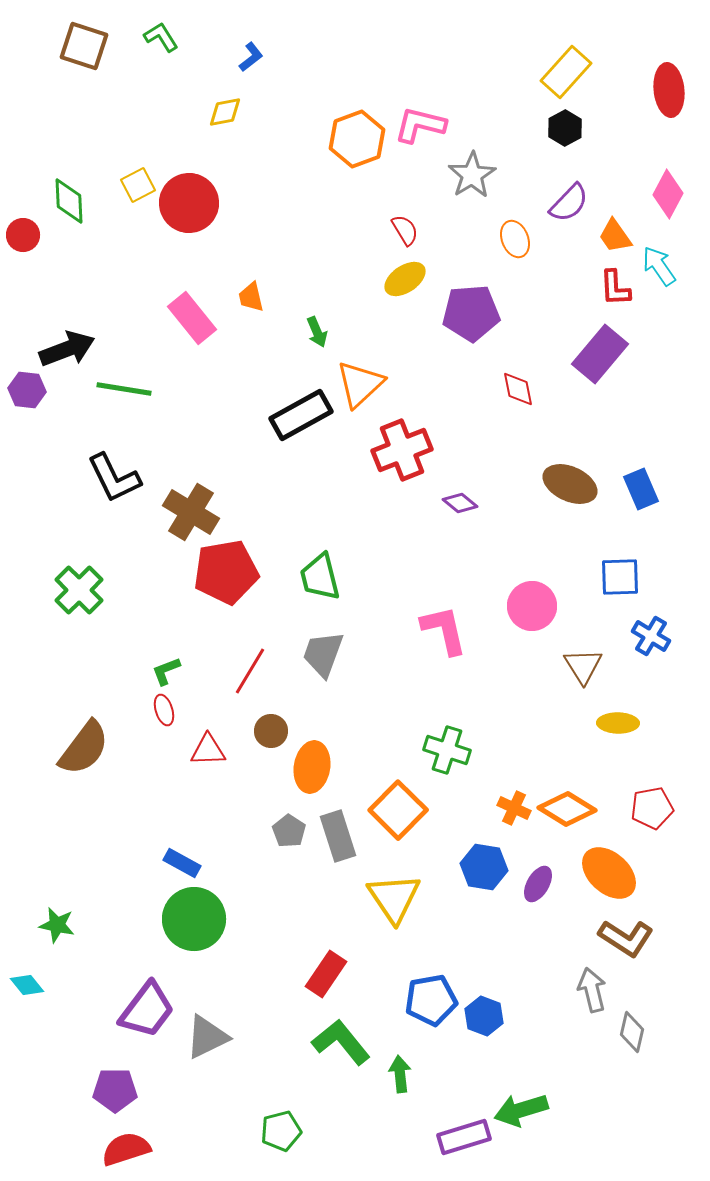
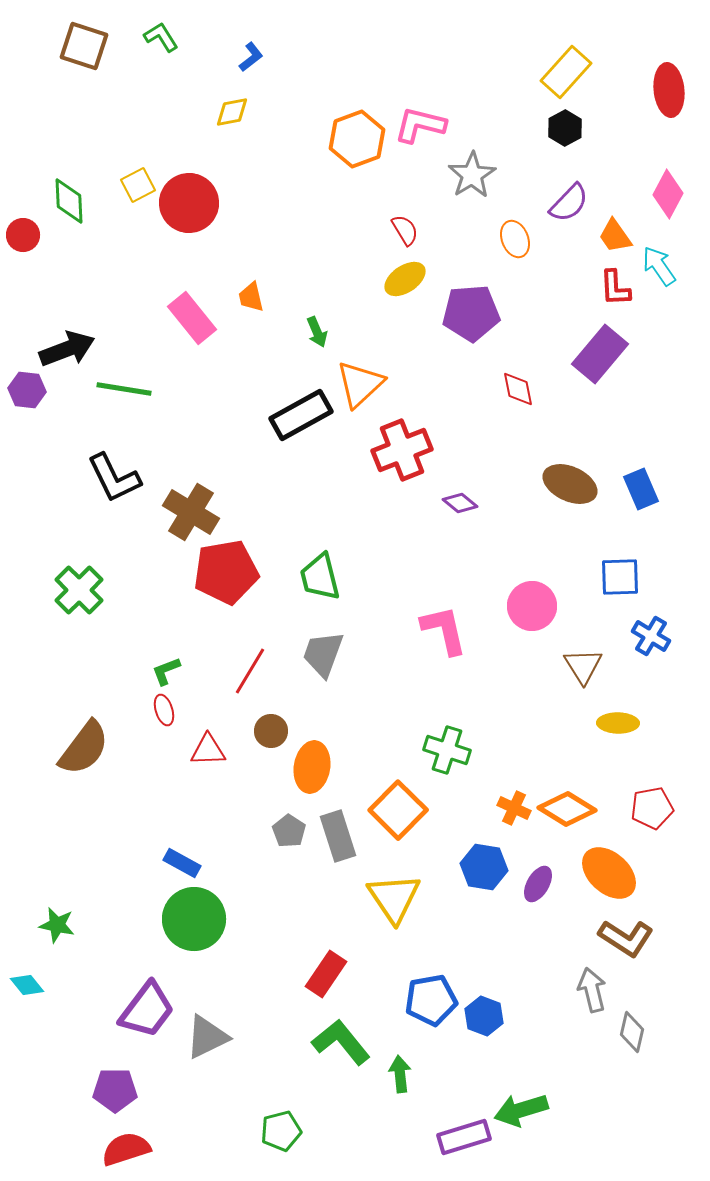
yellow diamond at (225, 112): moved 7 px right
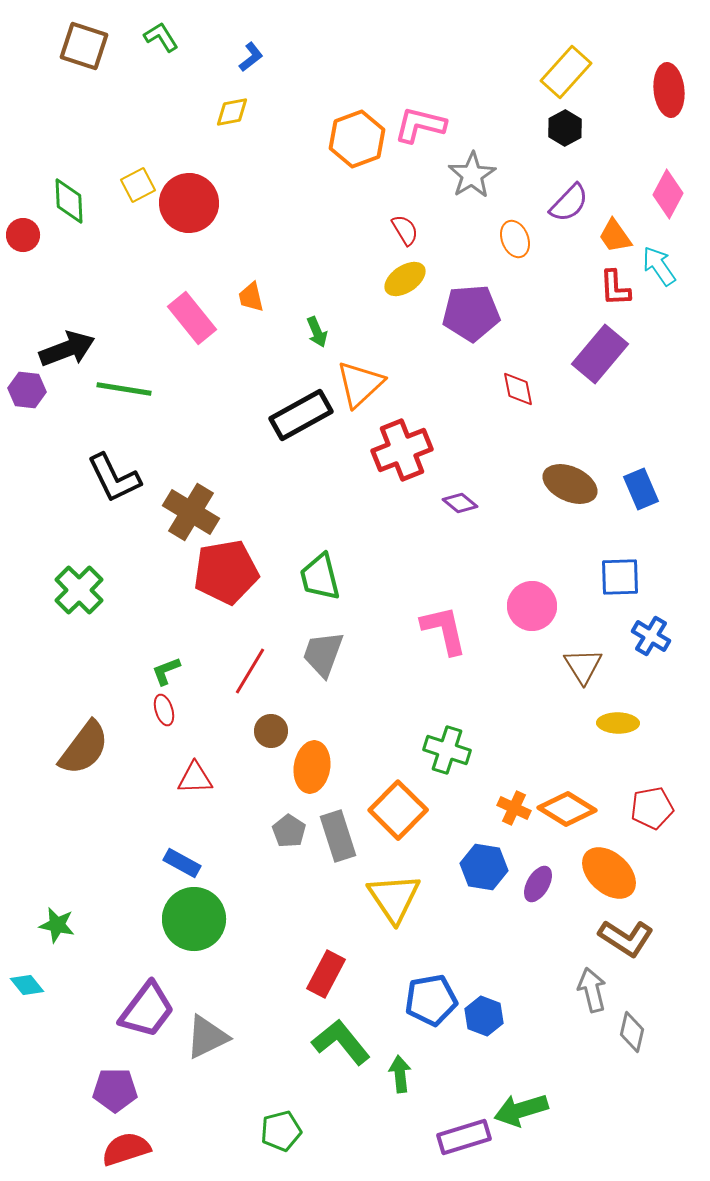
red triangle at (208, 750): moved 13 px left, 28 px down
red rectangle at (326, 974): rotated 6 degrees counterclockwise
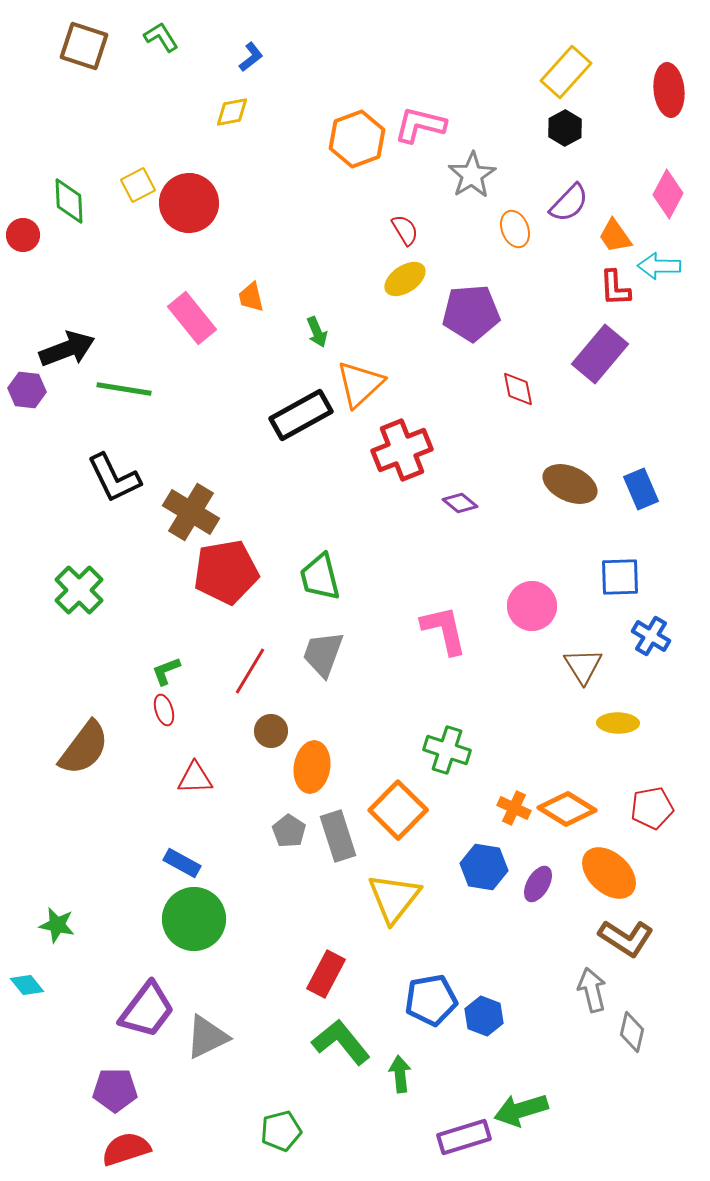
orange ellipse at (515, 239): moved 10 px up
cyan arrow at (659, 266): rotated 54 degrees counterclockwise
yellow triangle at (394, 898): rotated 12 degrees clockwise
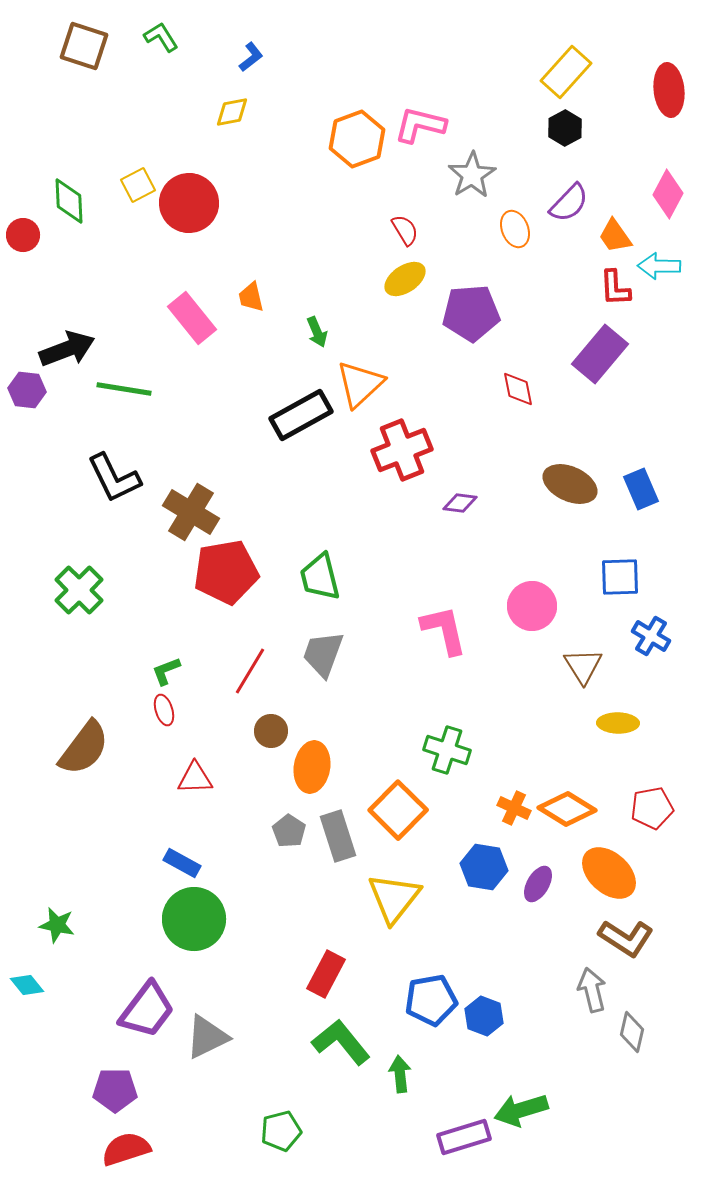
purple diamond at (460, 503): rotated 32 degrees counterclockwise
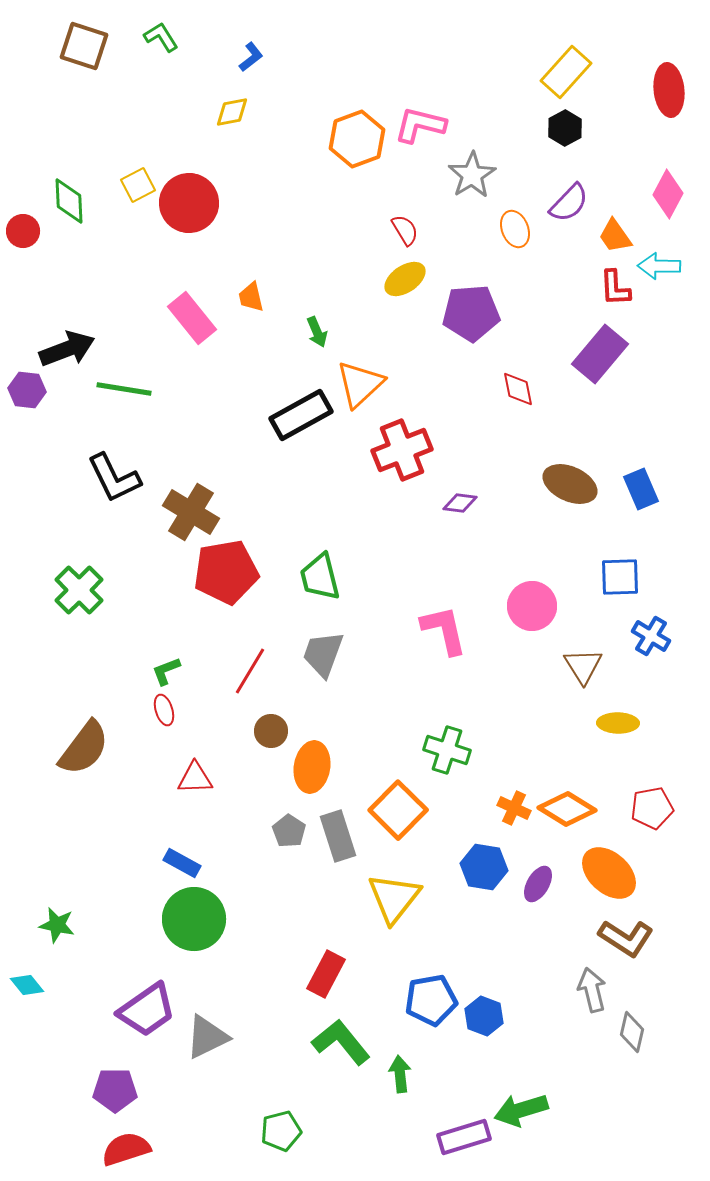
red circle at (23, 235): moved 4 px up
purple trapezoid at (147, 1010): rotated 18 degrees clockwise
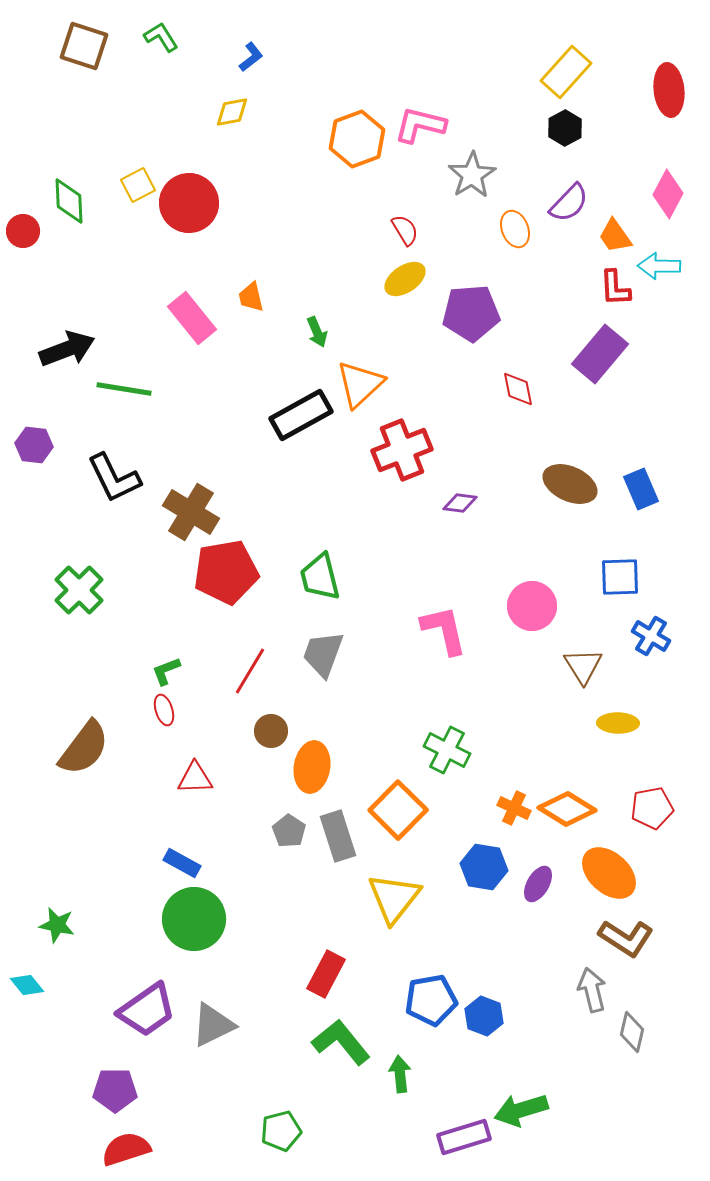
purple hexagon at (27, 390): moved 7 px right, 55 px down
green cross at (447, 750): rotated 9 degrees clockwise
gray triangle at (207, 1037): moved 6 px right, 12 px up
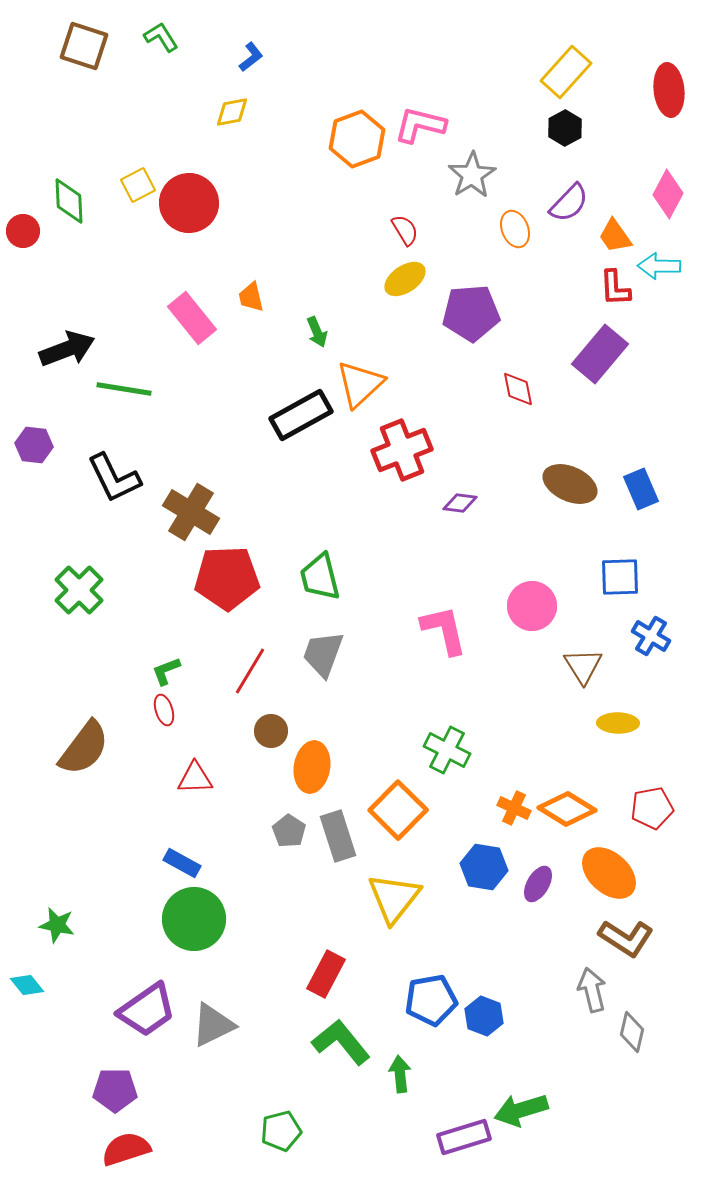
red pentagon at (226, 572): moved 1 px right, 6 px down; rotated 8 degrees clockwise
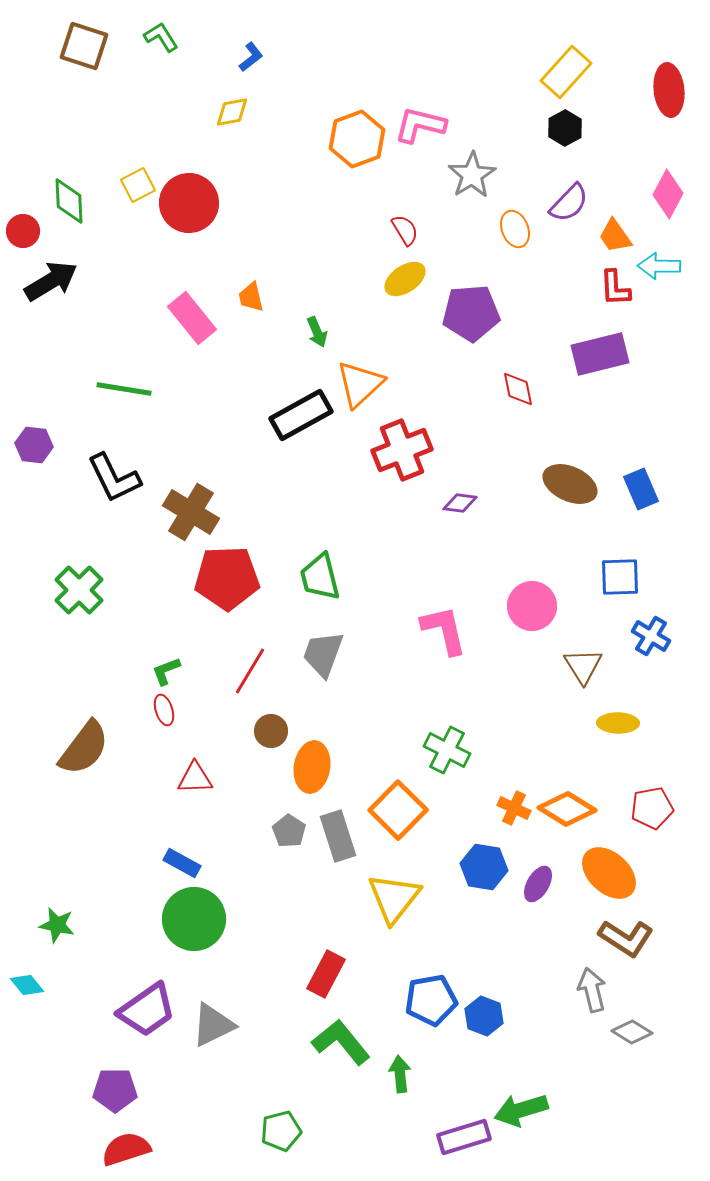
black arrow at (67, 349): moved 16 px left, 68 px up; rotated 10 degrees counterclockwise
purple rectangle at (600, 354): rotated 36 degrees clockwise
gray diamond at (632, 1032): rotated 72 degrees counterclockwise
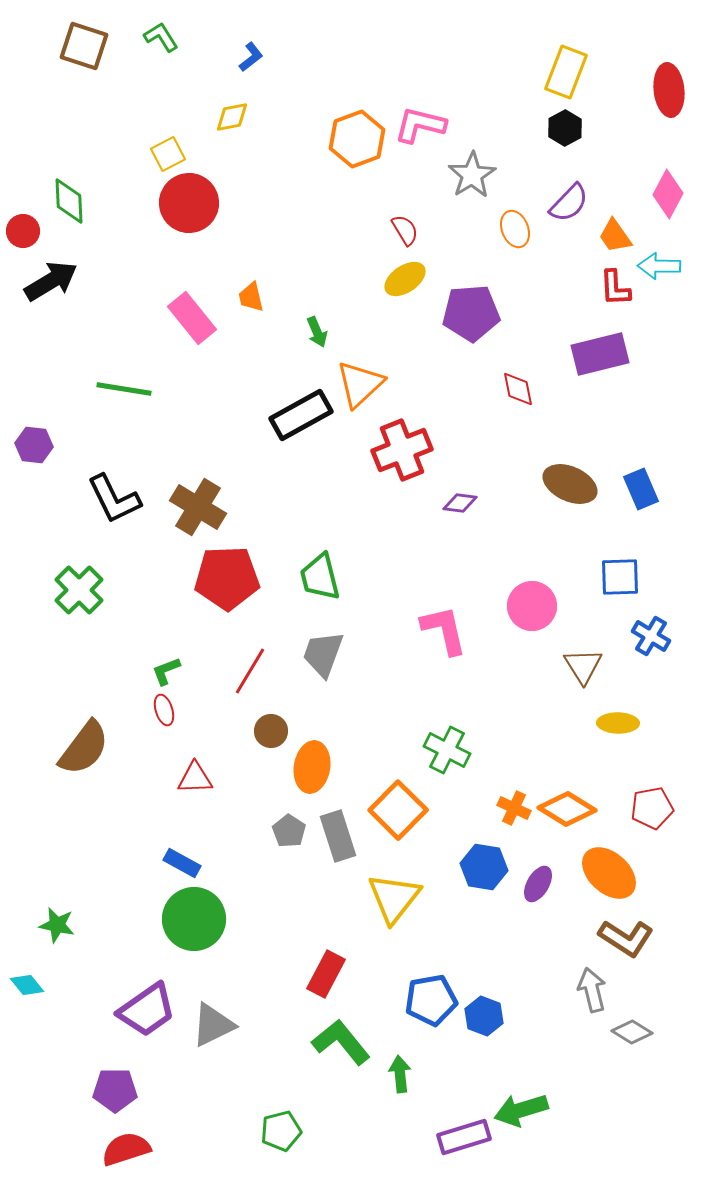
yellow rectangle at (566, 72): rotated 21 degrees counterclockwise
yellow diamond at (232, 112): moved 5 px down
yellow square at (138, 185): moved 30 px right, 31 px up
black L-shape at (114, 478): moved 21 px down
brown cross at (191, 512): moved 7 px right, 5 px up
